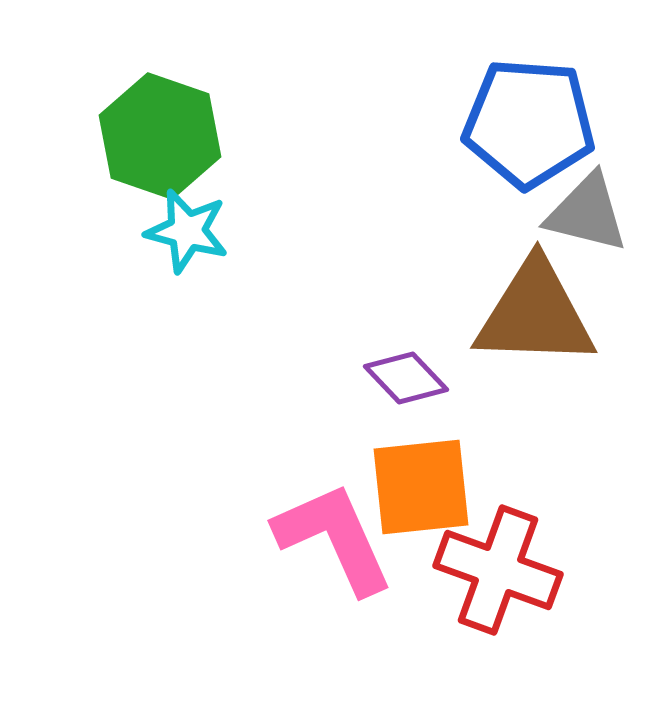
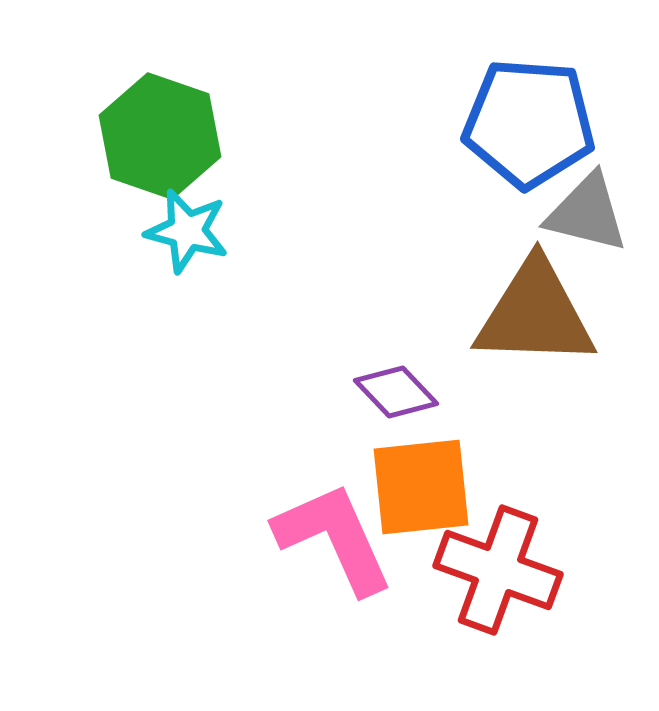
purple diamond: moved 10 px left, 14 px down
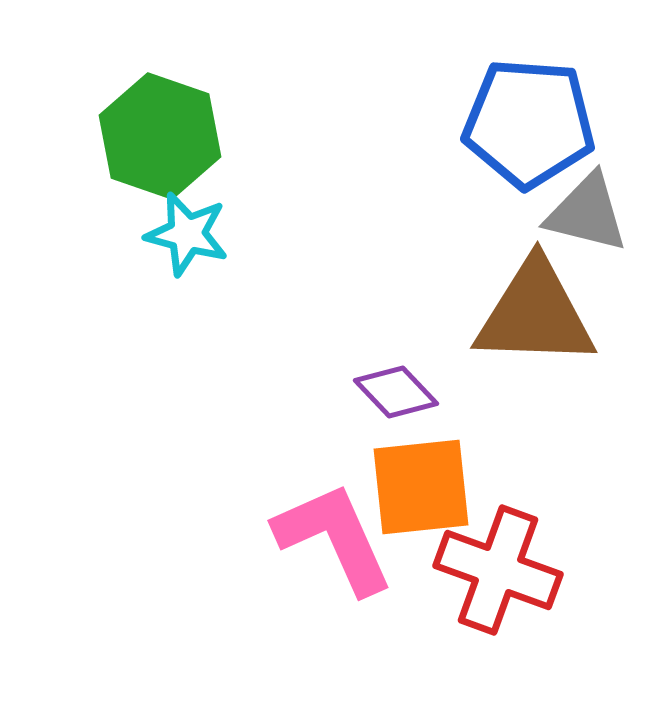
cyan star: moved 3 px down
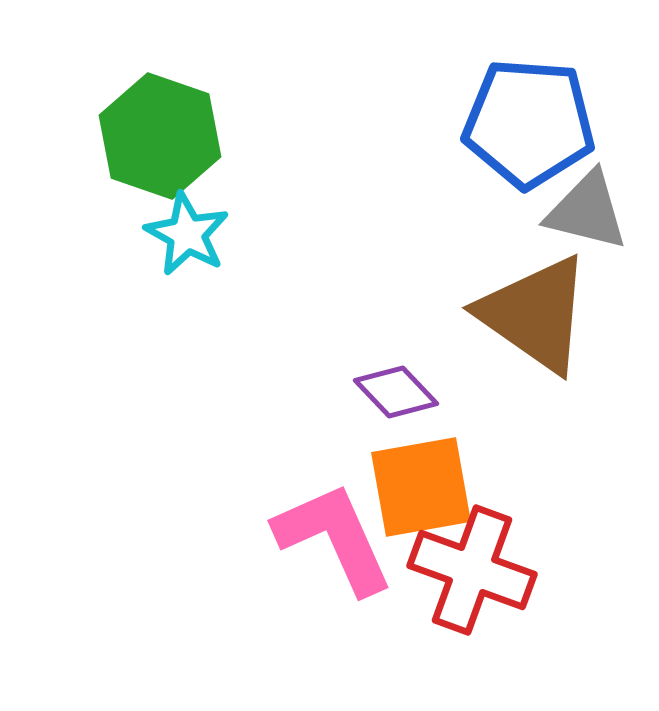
gray triangle: moved 2 px up
cyan star: rotated 14 degrees clockwise
brown triangle: rotated 33 degrees clockwise
orange square: rotated 4 degrees counterclockwise
red cross: moved 26 px left
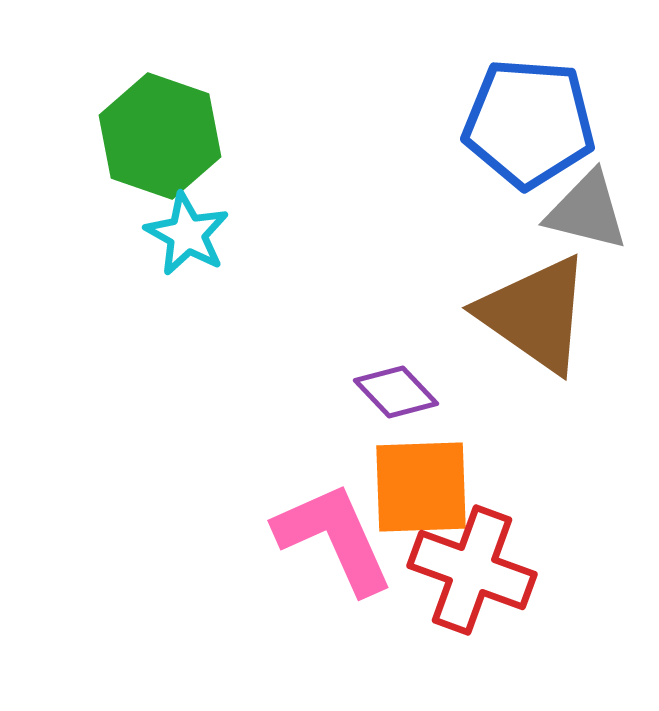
orange square: rotated 8 degrees clockwise
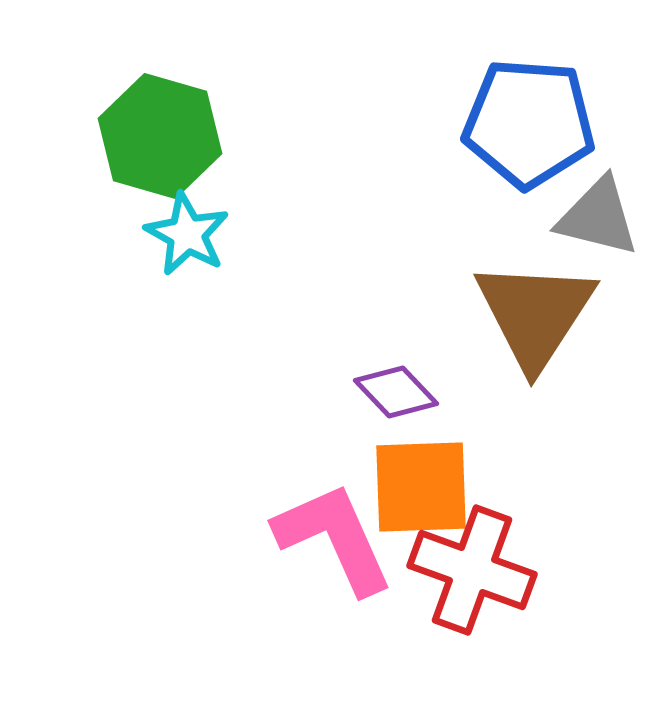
green hexagon: rotated 3 degrees counterclockwise
gray triangle: moved 11 px right, 6 px down
brown triangle: rotated 28 degrees clockwise
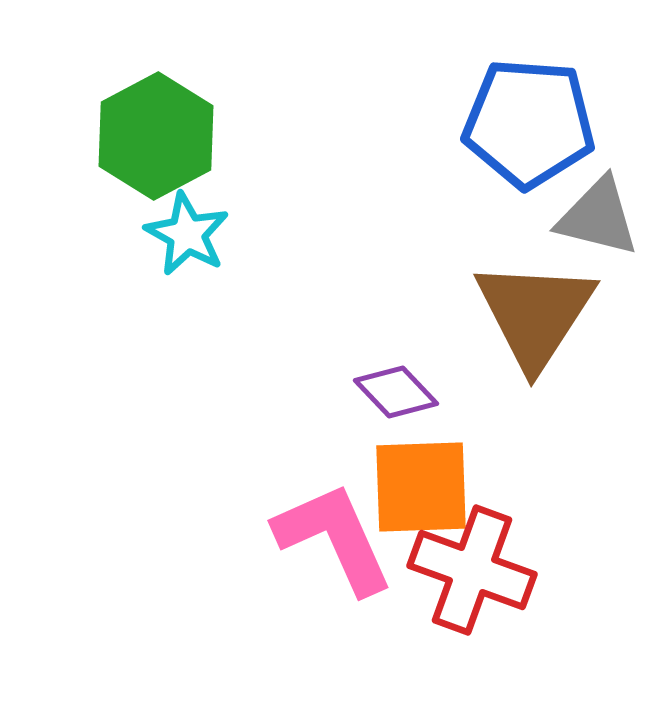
green hexagon: moved 4 px left; rotated 16 degrees clockwise
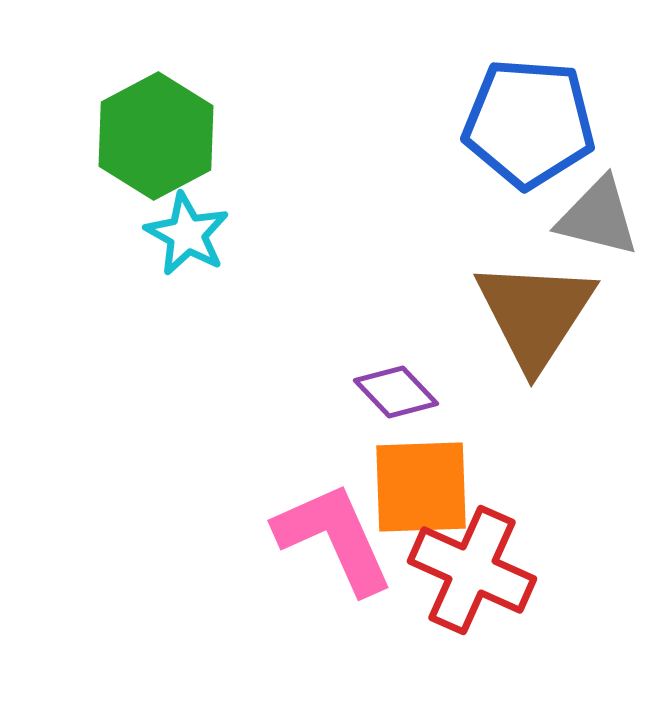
red cross: rotated 4 degrees clockwise
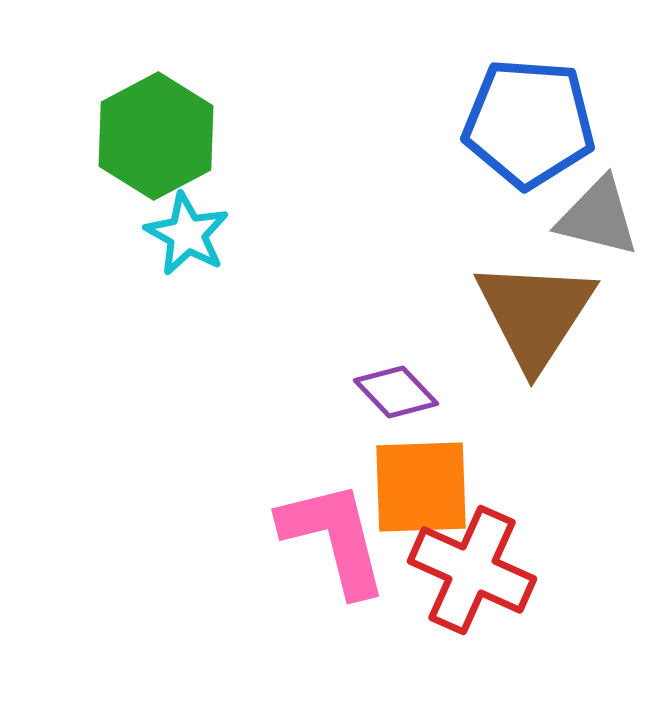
pink L-shape: rotated 10 degrees clockwise
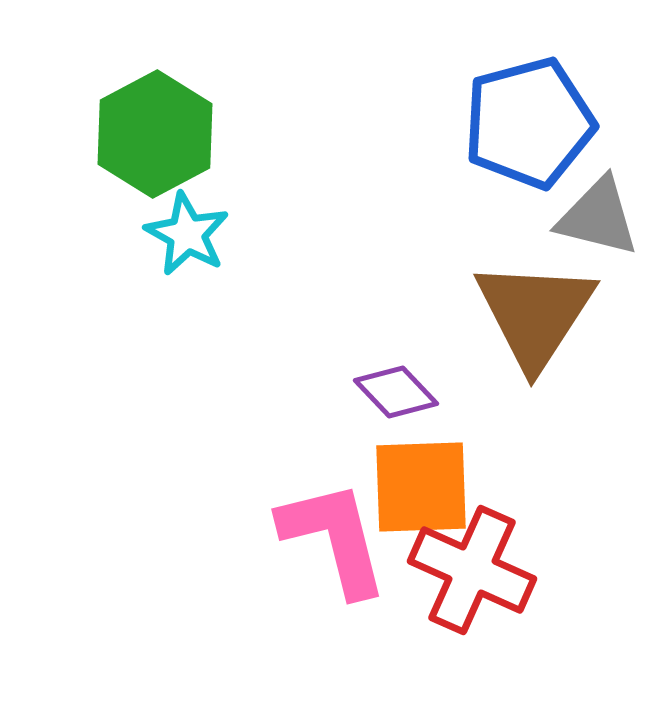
blue pentagon: rotated 19 degrees counterclockwise
green hexagon: moved 1 px left, 2 px up
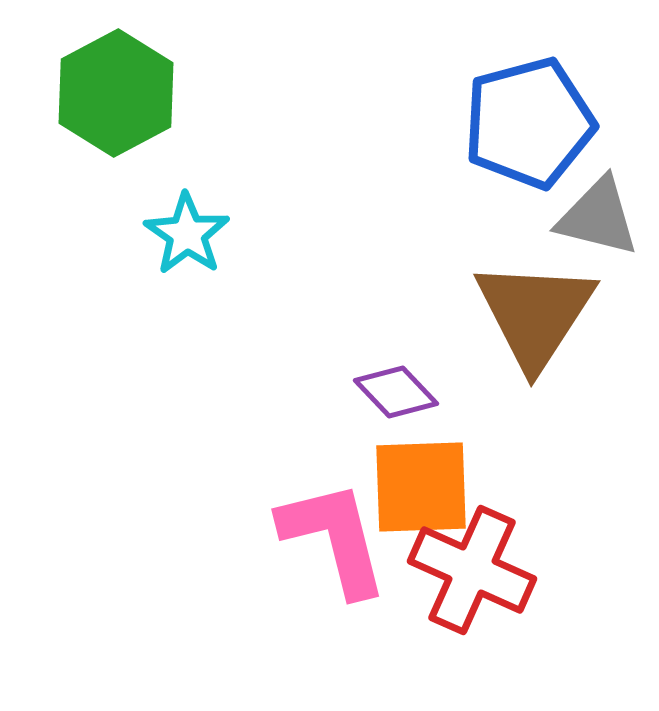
green hexagon: moved 39 px left, 41 px up
cyan star: rotated 6 degrees clockwise
